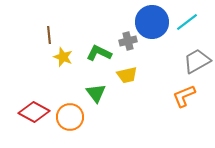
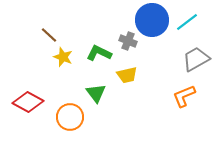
blue circle: moved 2 px up
brown line: rotated 42 degrees counterclockwise
gray cross: rotated 36 degrees clockwise
gray trapezoid: moved 1 px left, 2 px up
red diamond: moved 6 px left, 10 px up
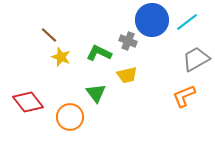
yellow star: moved 2 px left
red diamond: rotated 24 degrees clockwise
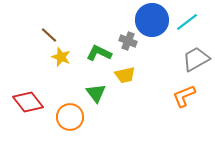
yellow trapezoid: moved 2 px left
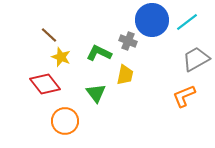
yellow trapezoid: rotated 65 degrees counterclockwise
red diamond: moved 17 px right, 18 px up
orange circle: moved 5 px left, 4 px down
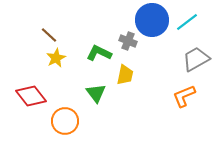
yellow star: moved 5 px left, 1 px down; rotated 24 degrees clockwise
red diamond: moved 14 px left, 12 px down
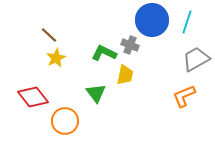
cyan line: rotated 35 degrees counterclockwise
gray cross: moved 2 px right, 4 px down
green L-shape: moved 5 px right
red diamond: moved 2 px right, 1 px down
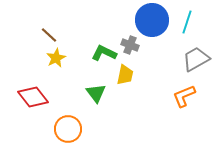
orange circle: moved 3 px right, 8 px down
